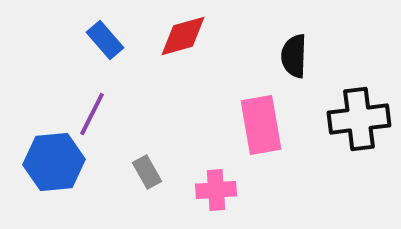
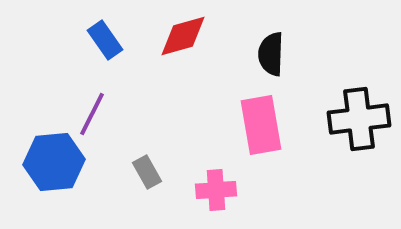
blue rectangle: rotated 6 degrees clockwise
black semicircle: moved 23 px left, 2 px up
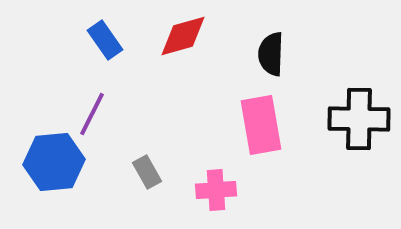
black cross: rotated 8 degrees clockwise
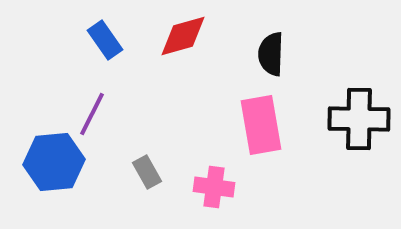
pink cross: moved 2 px left, 3 px up; rotated 12 degrees clockwise
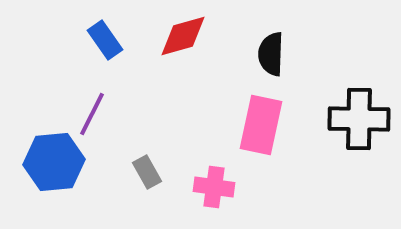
pink rectangle: rotated 22 degrees clockwise
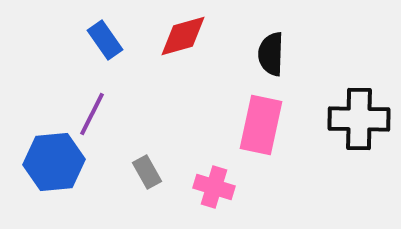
pink cross: rotated 9 degrees clockwise
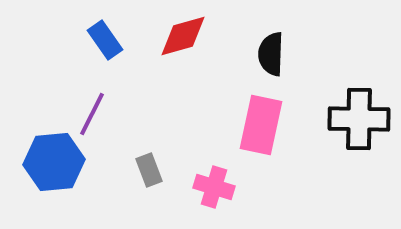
gray rectangle: moved 2 px right, 2 px up; rotated 8 degrees clockwise
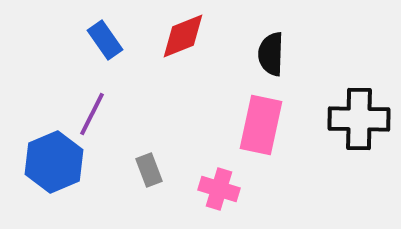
red diamond: rotated 6 degrees counterclockwise
blue hexagon: rotated 18 degrees counterclockwise
pink cross: moved 5 px right, 2 px down
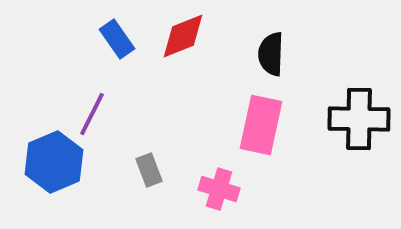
blue rectangle: moved 12 px right, 1 px up
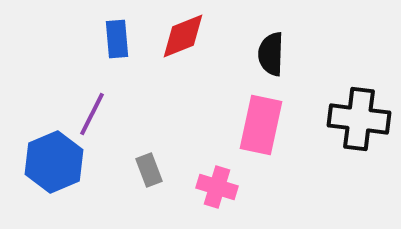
blue rectangle: rotated 30 degrees clockwise
black cross: rotated 6 degrees clockwise
pink cross: moved 2 px left, 2 px up
